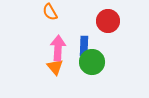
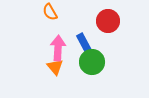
blue rectangle: moved 3 px up; rotated 30 degrees counterclockwise
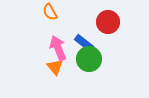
red circle: moved 1 px down
blue rectangle: rotated 24 degrees counterclockwise
pink arrow: rotated 25 degrees counterclockwise
green circle: moved 3 px left, 3 px up
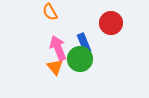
red circle: moved 3 px right, 1 px down
blue rectangle: rotated 30 degrees clockwise
green circle: moved 9 px left
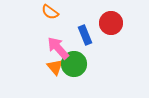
orange semicircle: rotated 24 degrees counterclockwise
blue rectangle: moved 1 px right, 8 px up
pink arrow: rotated 20 degrees counterclockwise
green circle: moved 6 px left, 5 px down
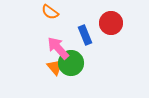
green circle: moved 3 px left, 1 px up
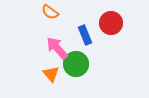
pink arrow: moved 1 px left
green circle: moved 5 px right, 1 px down
orange triangle: moved 4 px left, 7 px down
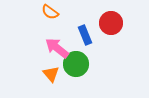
pink arrow: rotated 10 degrees counterclockwise
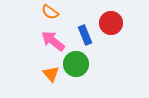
pink arrow: moved 4 px left, 7 px up
